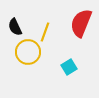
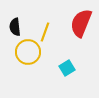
black semicircle: rotated 18 degrees clockwise
cyan square: moved 2 px left, 1 px down
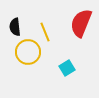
yellow line: rotated 42 degrees counterclockwise
